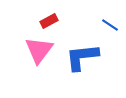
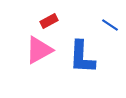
pink triangle: rotated 24 degrees clockwise
blue L-shape: rotated 81 degrees counterclockwise
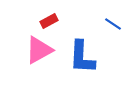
blue line: moved 3 px right, 1 px up
